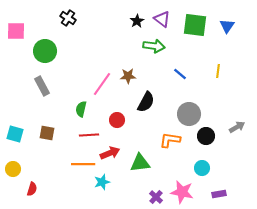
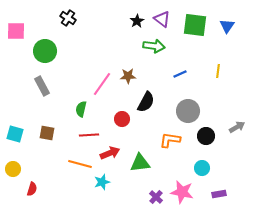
blue line: rotated 64 degrees counterclockwise
gray circle: moved 1 px left, 3 px up
red circle: moved 5 px right, 1 px up
orange line: moved 3 px left; rotated 15 degrees clockwise
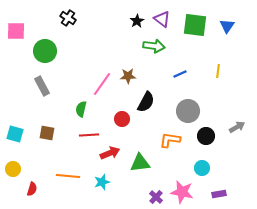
orange line: moved 12 px left, 12 px down; rotated 10 degrees counterclockwise
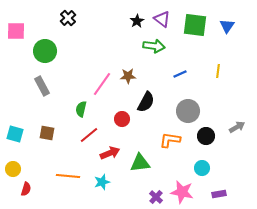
black cross: rotated 14 degrees clockwise
red line: rotated 36 degrees counterclockwise
red semicircle: moved 6 px left
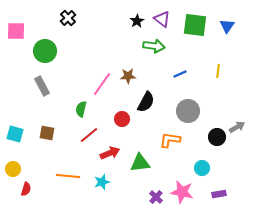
black circle: moved 11 px right, 1 px down
